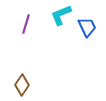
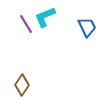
cyan L-shape: moved 16 px left, 2 px down
purple line: rotated 48 degrees counterclockwise
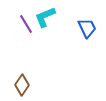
blue trapezoid: moved 1 px down
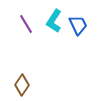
cyan L-shape: moved 9 px right, 4 px down; rotated 35 degrees counterclockwise
blue trapezoid: moved 9 px left, 3 px up
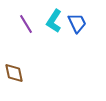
blue trapezoid: moved 1 px left, 2 px up
brown diamond: moved 8 px left, 12 px up; rotated 45 degrees counterclockwise
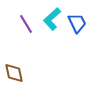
cyan L-shape: moved 2 px left, 2 px up; rotated 15 degrees clockwise
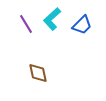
blue trapezoid: moved 5 px right, 2 px down; rotated 70 degrees clockwise
brown diamond: moved 24 px right
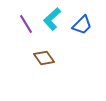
brown diamond: moved 6 px right, 15 px up; rotated 25 degrees counterclockwise
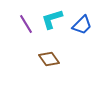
cyan L-shape: rotated 25 degrees clockwise
brown diamond: moved 5 px right, 1 px down
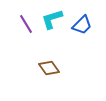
brown diamond: moved 9 px down
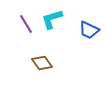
blue trapezoid: moved 7 px right, 5 px down; rotated 70 degrees clockwise
brown diamond: moved 7 px left, 5 px up
